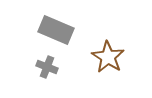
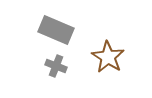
gray cross: moved 9 px right, 1 px up
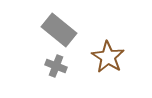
gray rectangle: moved 3 px right; rotated 16 degrees clockwise
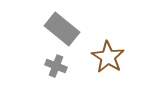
gray rectangle: moved 3 px right, 1 px up
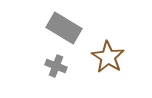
gray rectangle: moved 2 px right, 1 px up; rotated 8 degrees counterclockwise
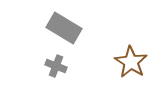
brown star: moved 23 px right, 5 px down
